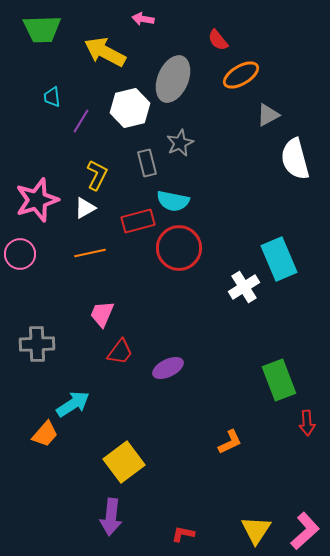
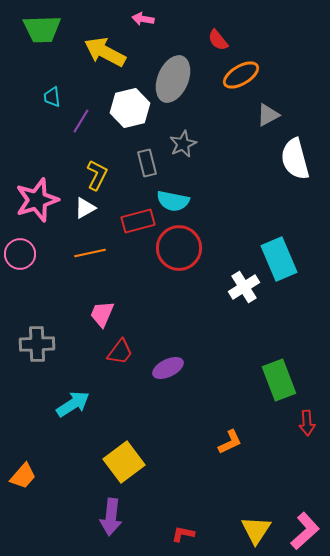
gray star: moved 3 px right, 1 px down
orange trapezoid: moved 22 px left, 42 px down
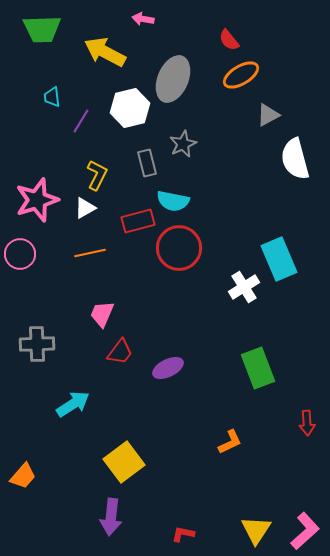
red semicircle: moved 11 px right
green rectangle: moved 21 px left, 12 px up
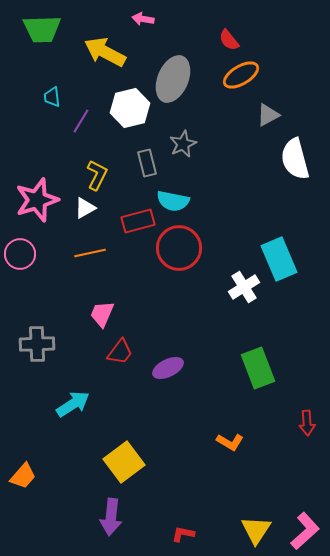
orange L-shape: rotated 56 degrees clockwise
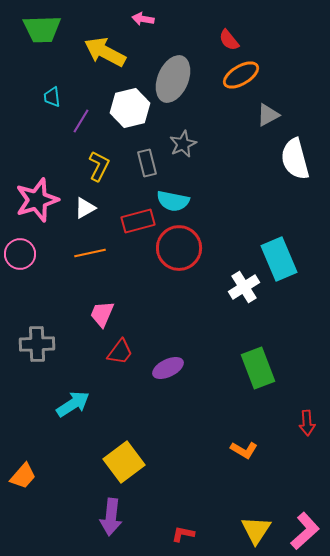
yellow L-shape: moved 2 px right, 9 px up
orange L-shape: moved 14 px right, 8 px down
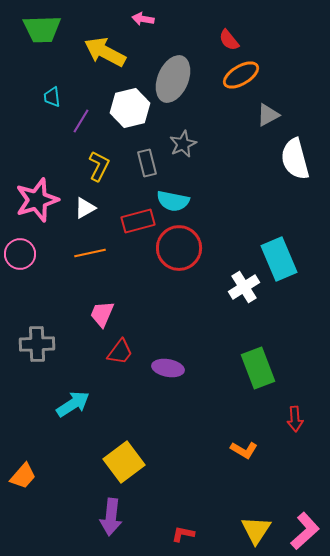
purple ellipse: rotated 36 degrees clockwise
red arrow: moved 12 px left, 4 px up
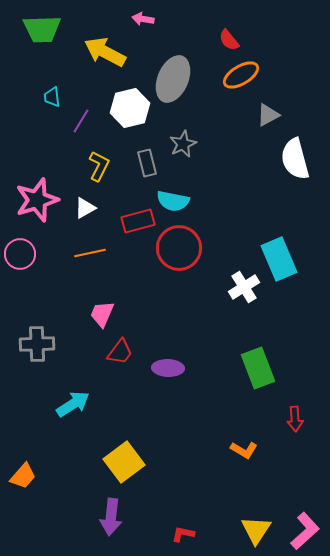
purple ellipse: rotated 8 degrees counterclockwise
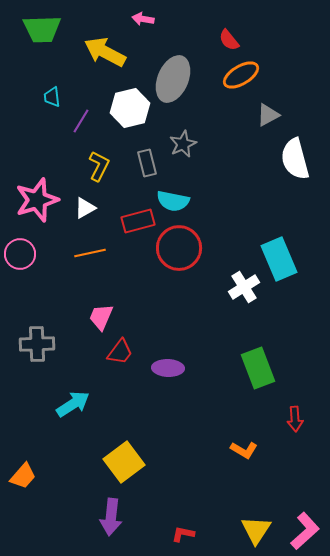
pink trapezoid: moved 1 px left, 3 px down
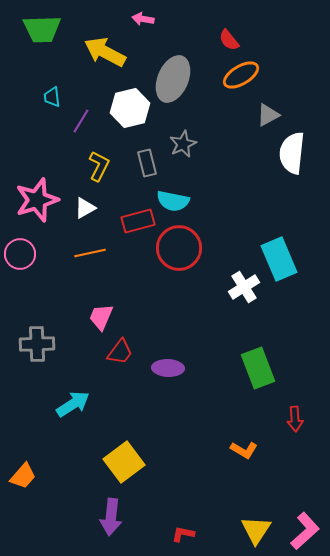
white semicircle: moved 3 px left, 6 px up; rotated 21 degrees clockwise
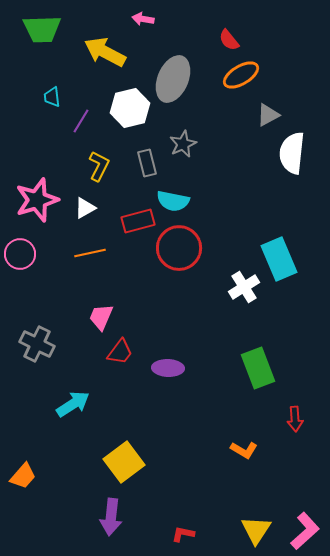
gray cross: rotated 28 degrees clockwise
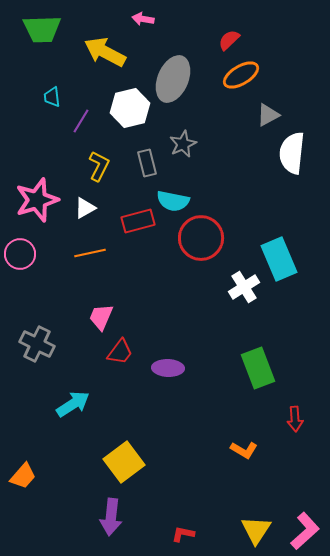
red semicircle: rotated 85 degrees clockwise
red circle: moved 22 px right, 10 px up
